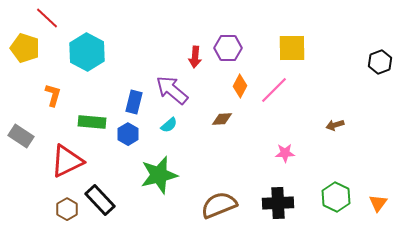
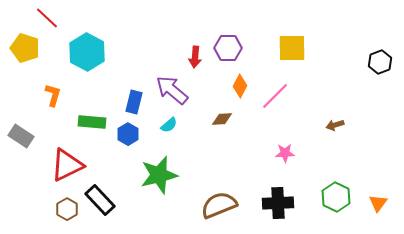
pink line: moved 1 px right, 6 px down
red triangle: moved 4 px down
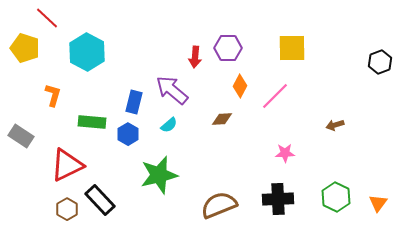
black cross: moved 4 px up
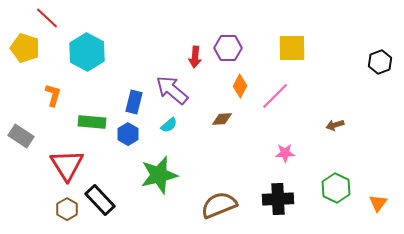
red triangle: rotated 36 degrees counterclockwise
green hexagon: moved 9 px up
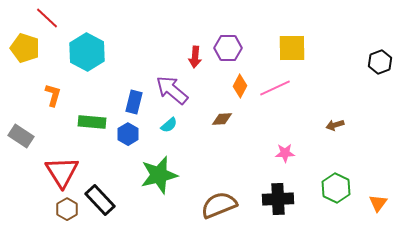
pink line: moved 8 px up; rotated 20 degrees clockwise
red triangle: moved 5 px left, 7 px down
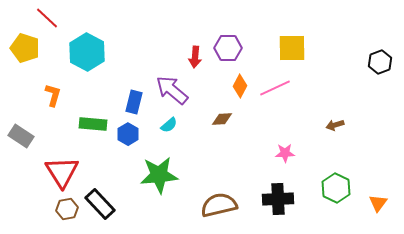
green rectangle: moved 1 px right, 2 px down
green star: rotated 9 degrees clockwise
black rectangle: moved 4 px down
brown semicircle: rotated 9 degrees clockwise
brown hexagon: rotated 20 degrees clockwise
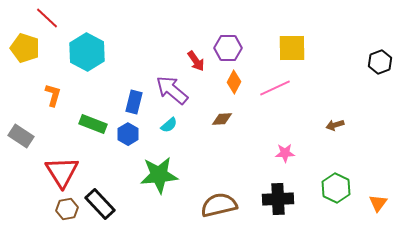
red arrow: moved 1 px right, 4 px down; rotated 40 degrees counterclockwise
orange diamond: moved 6 px left, 4 px up
green rectangle: rotated 16 degrees clockwise
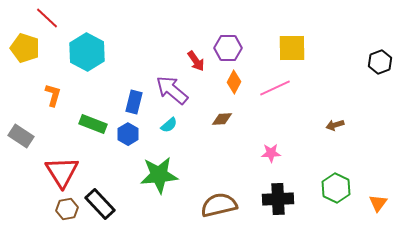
pink star: moved 14 px left
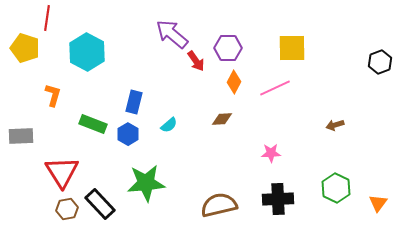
red line: rotated 55 degrees clockwise
purple arrow: moved 56 px up
gray rectangle: rotated 35 degrees counterclockwise
green star: moved 13 px left, 8 px down
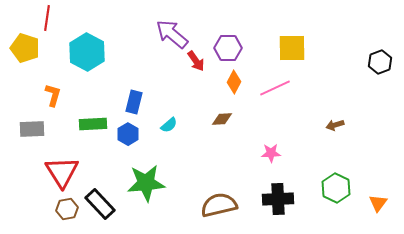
green rectangle: rotated 24 degrees counterclockwise
gray rectangle: moved 11 px right, 7 px up
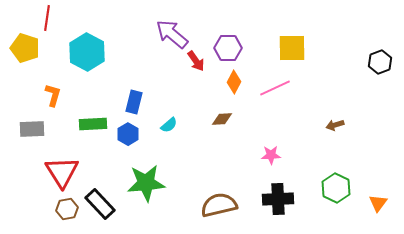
pink star: moved 2 px down
